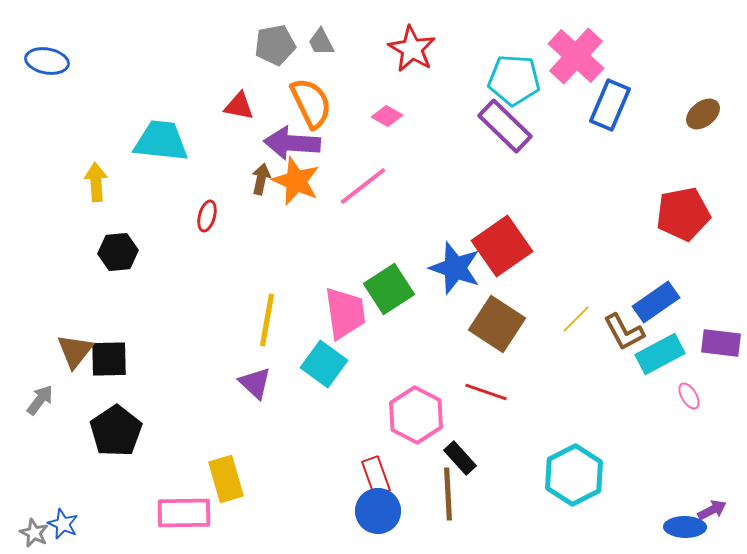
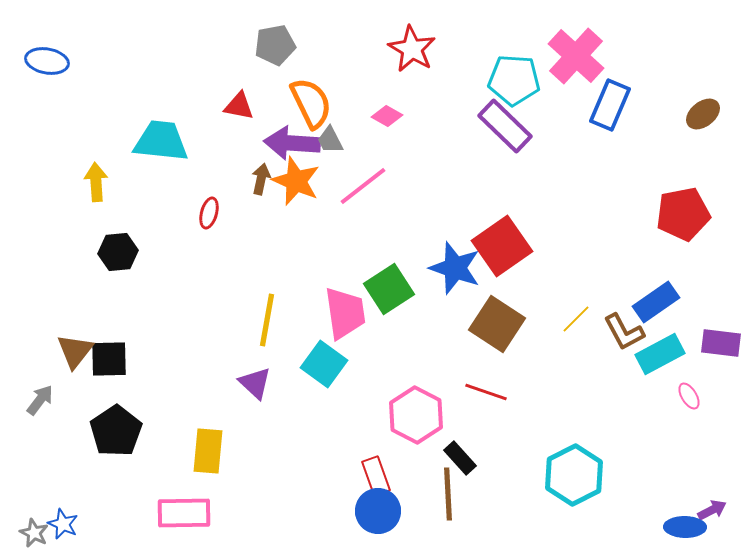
gray trapezoid at (321, 42): moved 9 px right, 98 px down
red ellipse at (207, 216): moved 2 px right, 3 px up
yellow rectangle at (226, 479): moved 18 px left, 28 px up; rotated 21 degrees clockwise
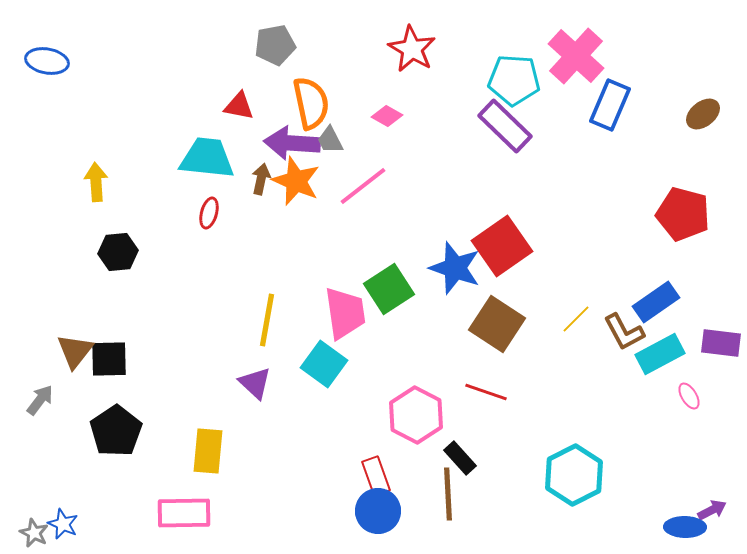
orange semicircle at (311, 103): rotated 14 degrees clockwise
cyan trapezoid at (161, 141): moved 46 px right, 17 px down
red pentagon at (683, 214): rotated 26 degrees clockwise
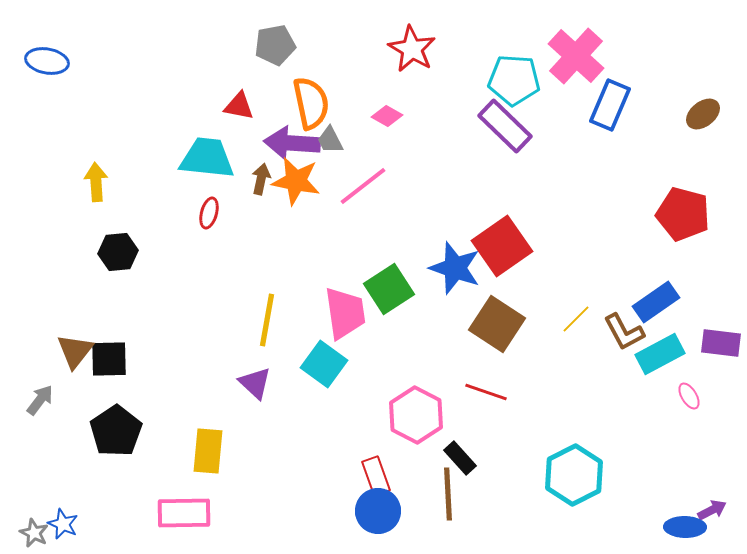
orange star at (296, 181): rotated 12 degrees counterclockwise
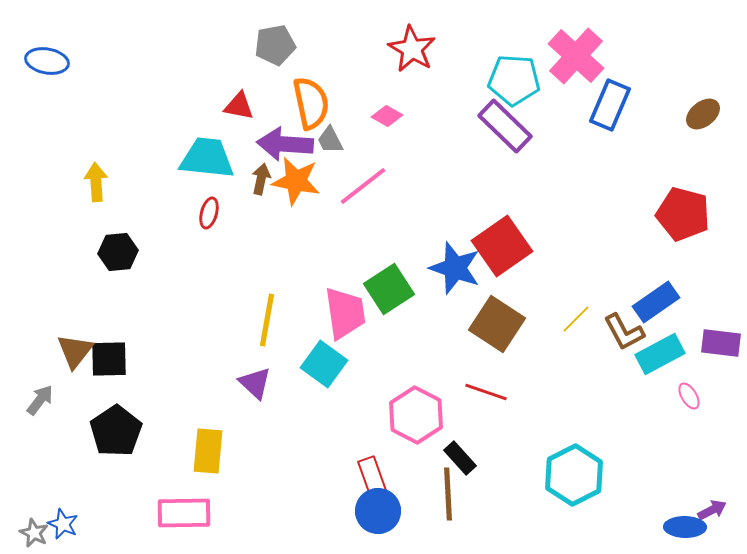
purple arrow at (292, 143): moved 7 px left, 1 px down
red rectangle at (376, 476): moved 4 px left
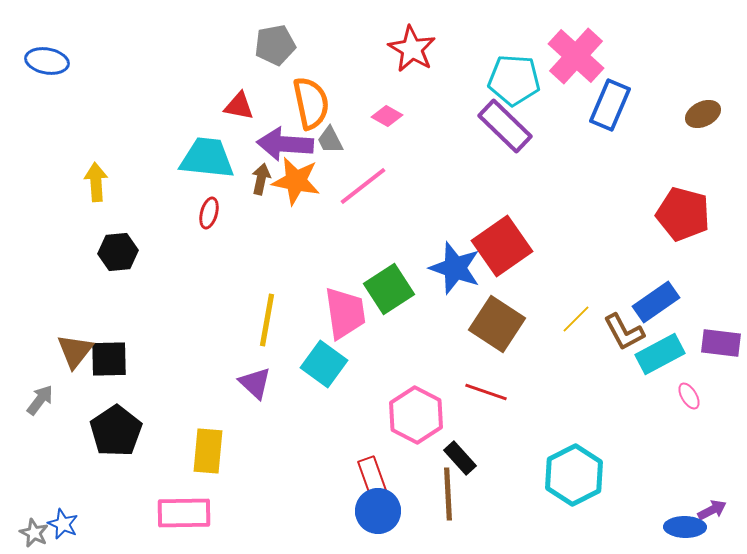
brown ellipse at (703, 114): rotated 12 degrees clockwise
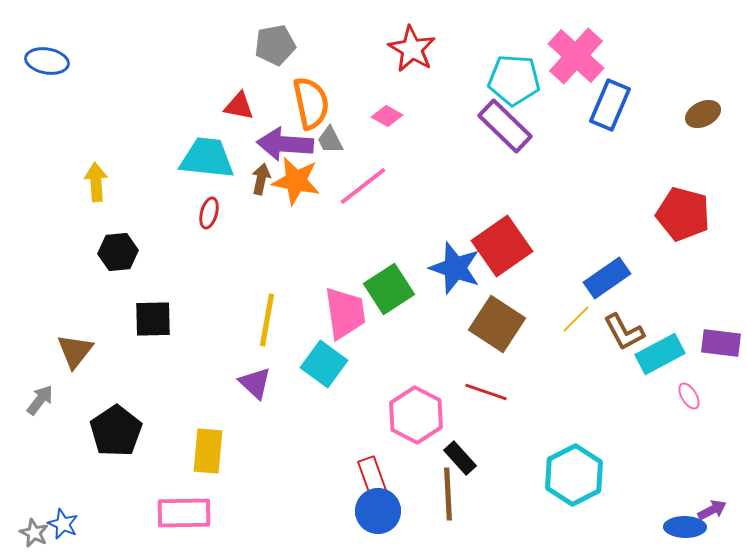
blue rectangle at (656, 302): moved 49 px left, 24 px up
black square at (109, 359): moved 44 px right, 40 px up
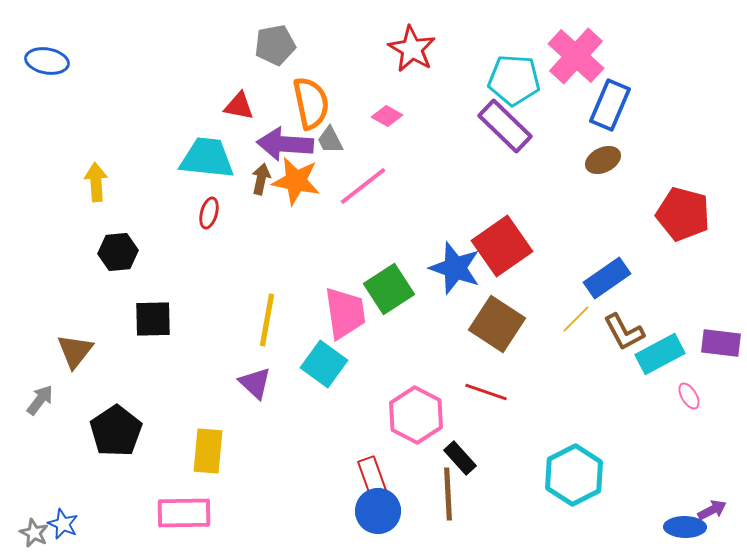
brown ellipse at (703, 114): moved 100 px left, 46 px down
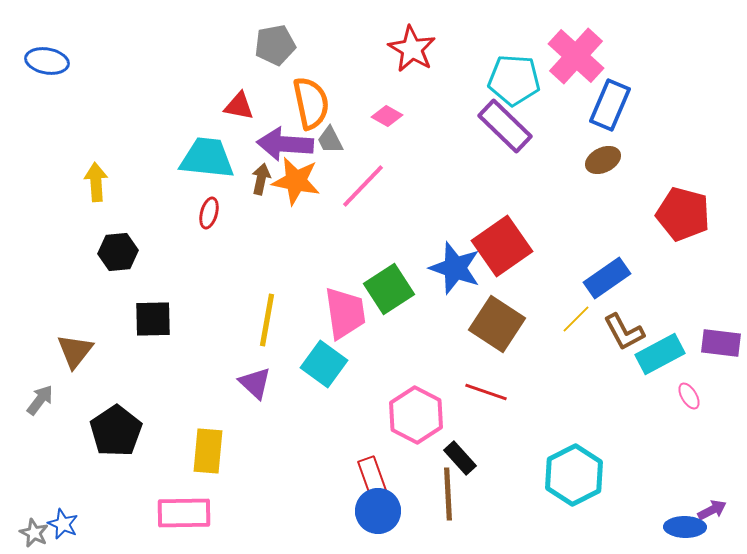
pink line at (363, 186): rotated 8 degrees counterclockwise
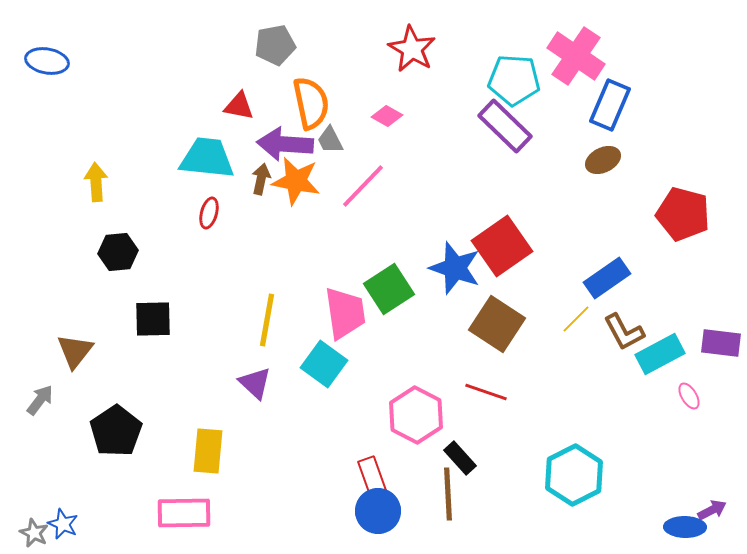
pink cross at (576, 56): rotated 8 degrees counterclockwise
